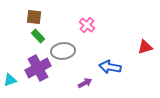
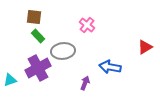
red triangle: rotated 14 degrees counterclockwise
purple arrow: rotated 40 degrees counterclockwise
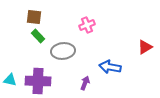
pink cross: rotated 28 degrees clockwise
purple cross: moved 13 px down; rotated 30 degrees clockwise
cyan triangle: rotated 32 degrees clockwise
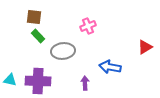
pink cross: moved 1 px right, 1 px down
purple arrow: rotated 24 degrees counterclockwise
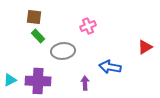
cyan triangle: rotated 40 degrees counterclockwise
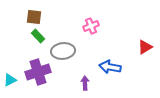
pink cross: moved 3 px right
purple cross: moved 9 px up; rotated 20 degrees counterclockwise
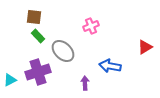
gray ellipse: rotated 50 degrees clockwise
blue arrow: moved 1 px up
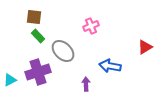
purple arrow: moved 1 px right, 1 px down
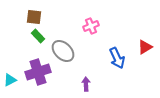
blue arrow: moved 7 px right, 8 px up; rotated 125 degrees counterclockwise
